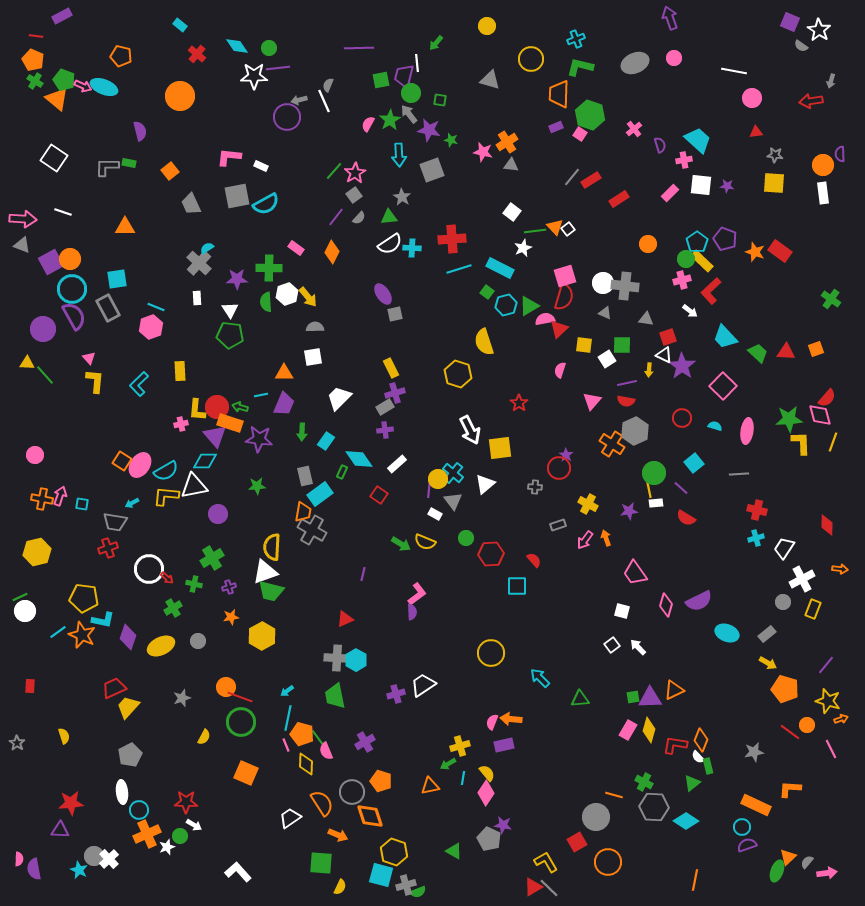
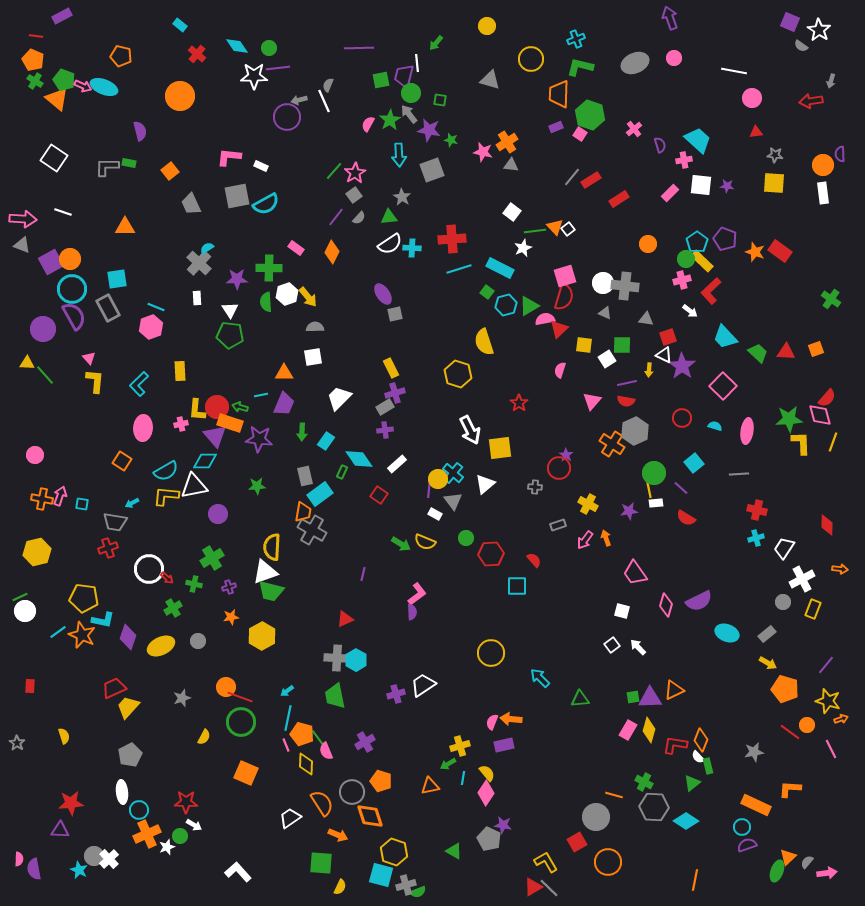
pink ellipse at (140, 465): moved 3 px right, 37 px up; rotated 30 degrees counterclockwise
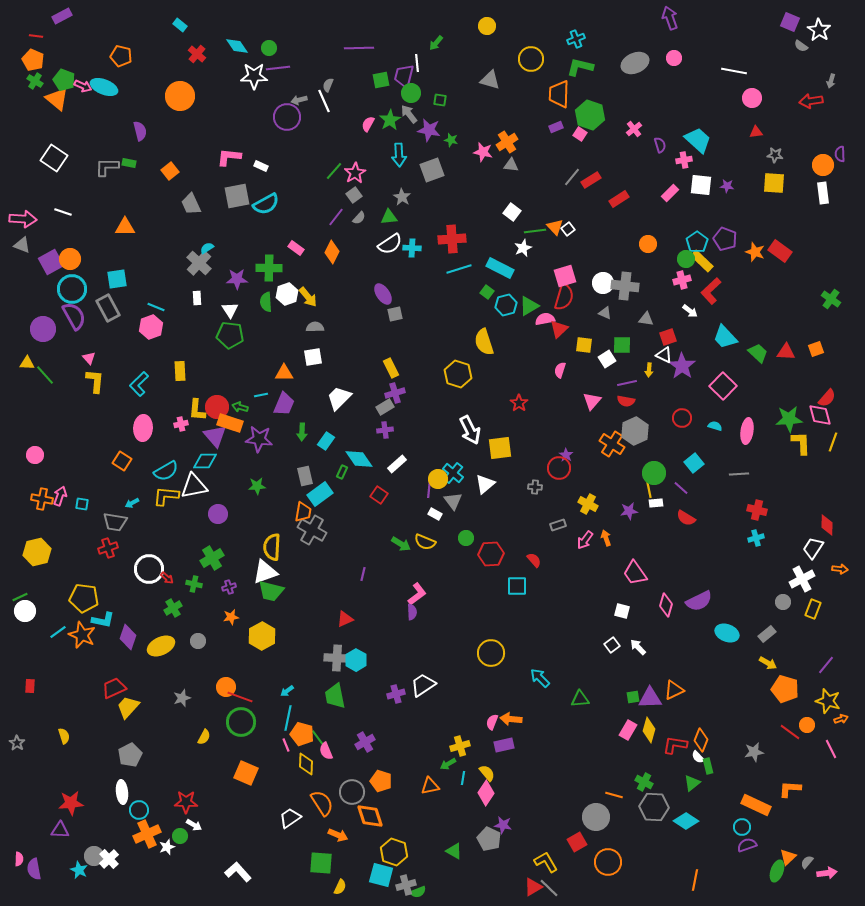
white trapezoid at (784, 548): moved 29 px right
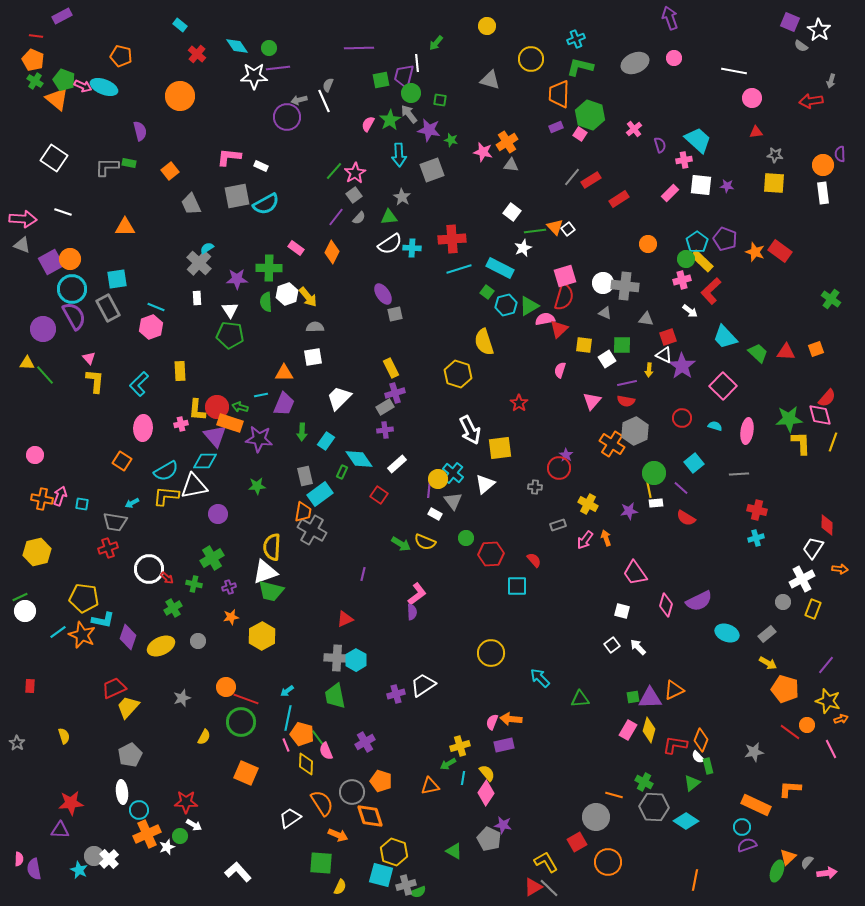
red line at (240, 697): moved 6 px right, 2 px down
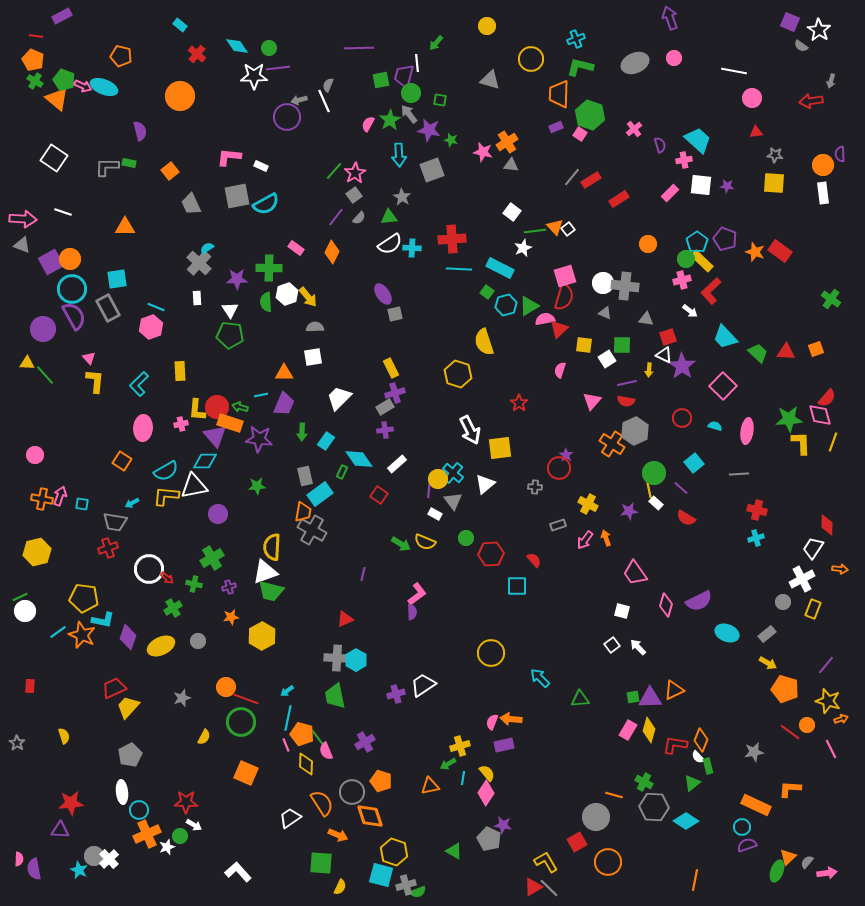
cyan line at (459, 269): rotated 20 degrees clockwise
white rectangle at (656, 503): rotated 48 degrees clockwise
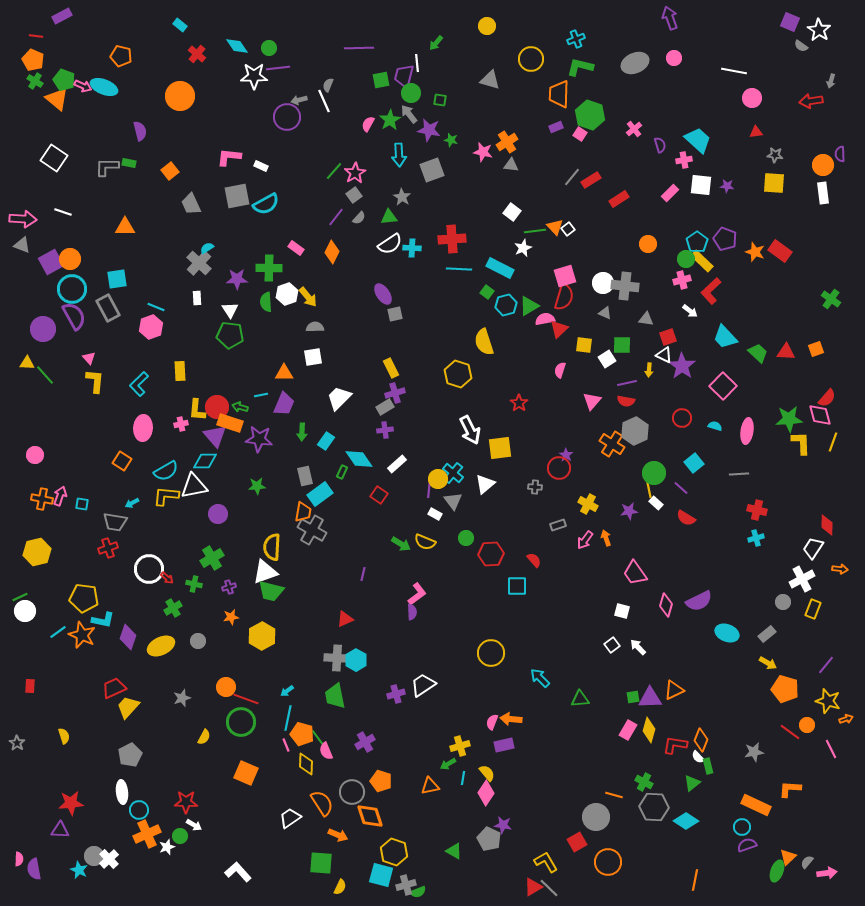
orange arrow at (841, 719): moved 5 px right
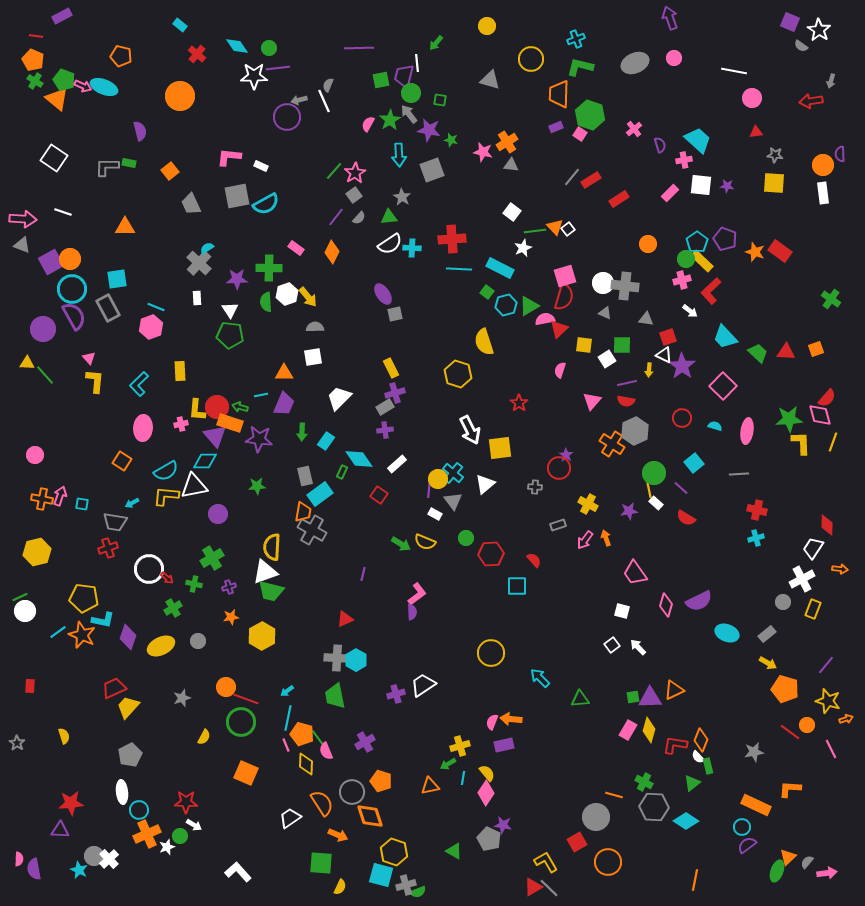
purple semicircle at (747, 845): rotated 18 degrees counterclockwise
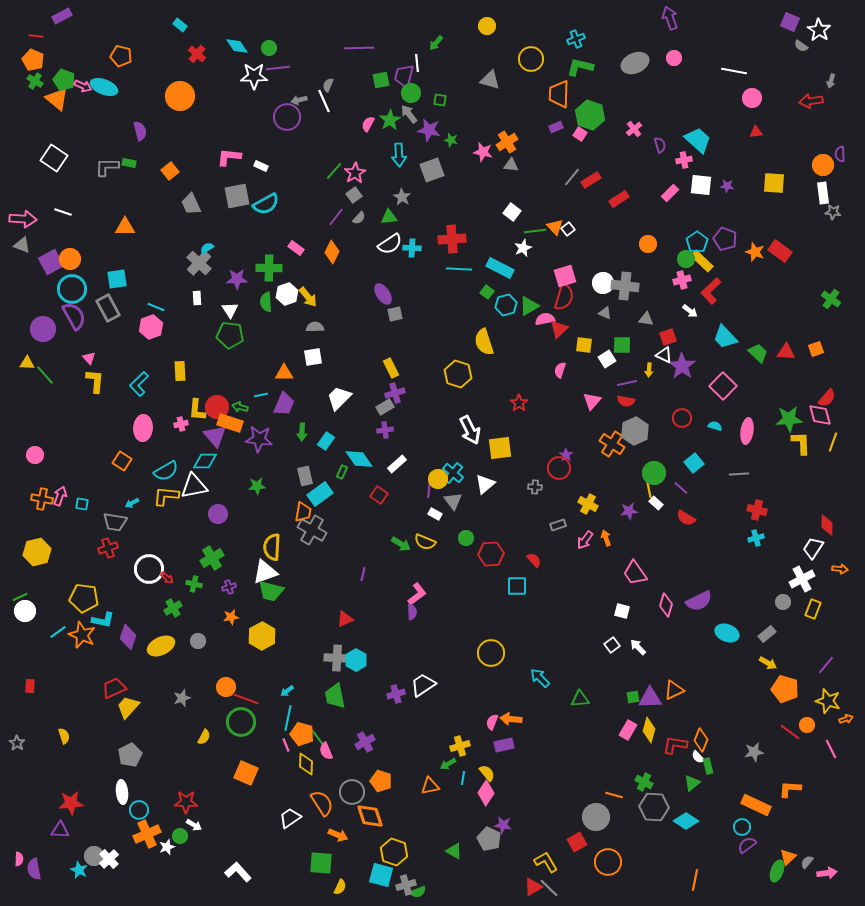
gray star at (775, 155): moved 58 px right, 57 px down
